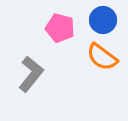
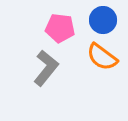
pink pentagon: rotated 8 degrees counterclockwise
gray L-shape: moved 15 px right, 6 px up
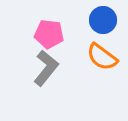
pink pentagon: moved 11 px left, 6 px down
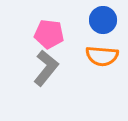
orange semicircle: moved 1 px up; rotated 32 degrees counterclockwise
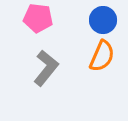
pink pentagon: moved 11 px left, 16 px up
orange semicircle: rotated 72 degrees counterclockwise
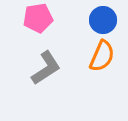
pink pentagon: rotated 16 degrees counterclockwise
gray L-shape: rotated 18 degrees clockwise
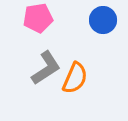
orange semicircle: moved 27 px left, 22 px down
